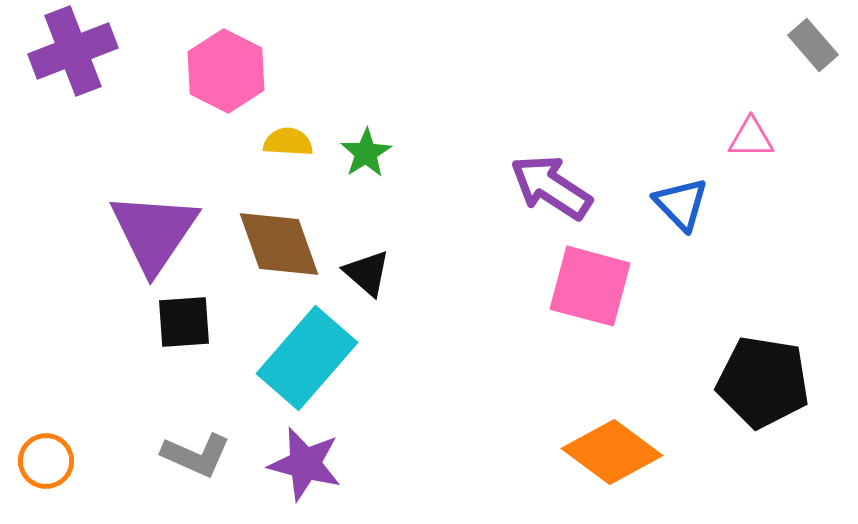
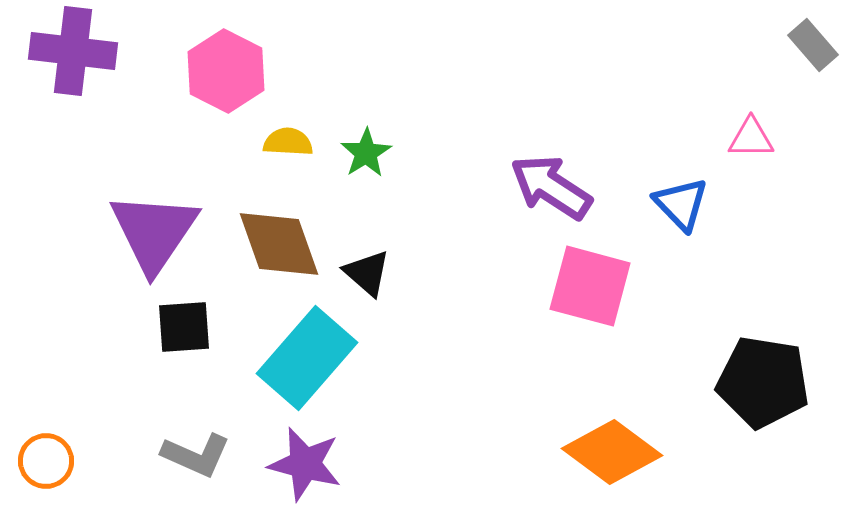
purple cross: rotated 28 degrees clockwise
black square: moved 5 px down
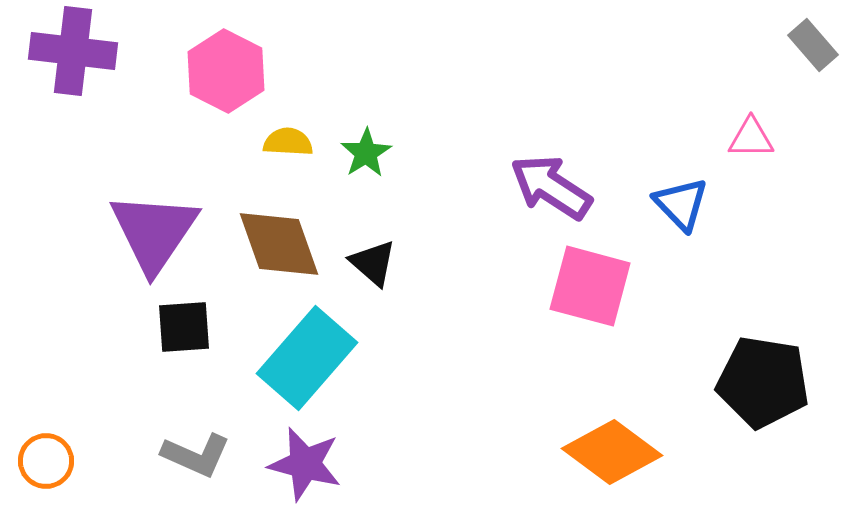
black triangle: moved 6 px right, 10 px up
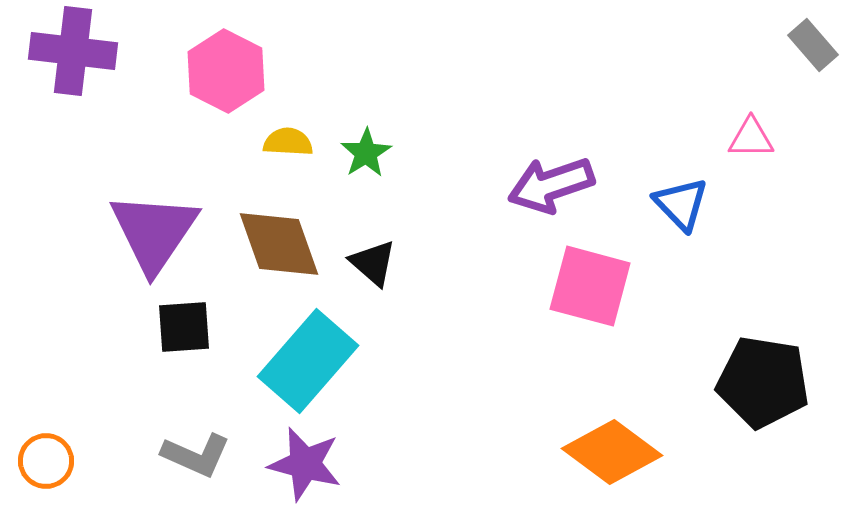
purple arrow: moved 2 px up; rotated 52 degrees counterclockwise
cyan rectangle: moved 1 px right, 3 px down
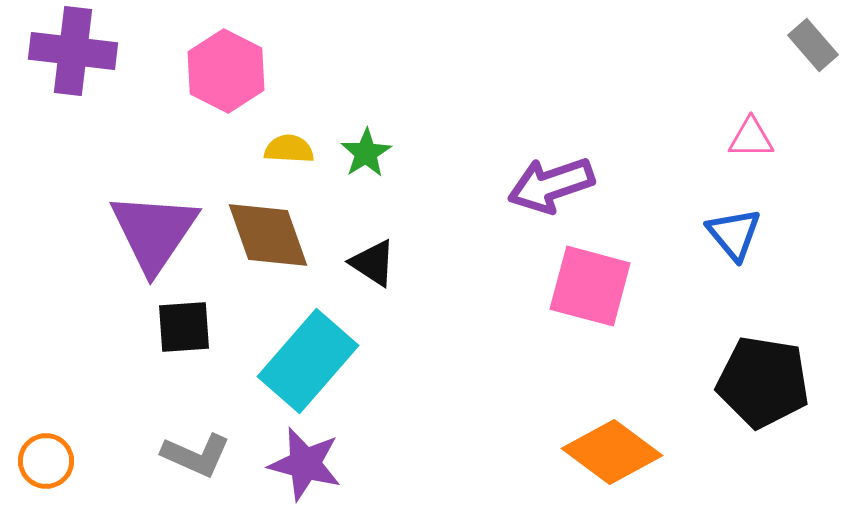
yellow semicircle: moved 1 px right, 7 px down
blue triangle: moved 53 px right, 30 px down; rotated 4 degrees clockwise
brown diamond: moved 11 px left, 9 px up
black triangle: rotated 8 degrees counterclockwise
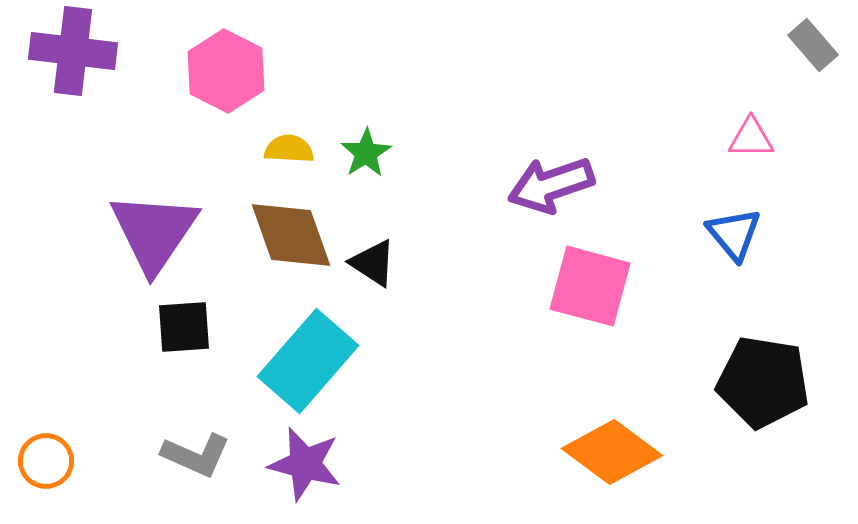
brown diamond: moved 23 px right
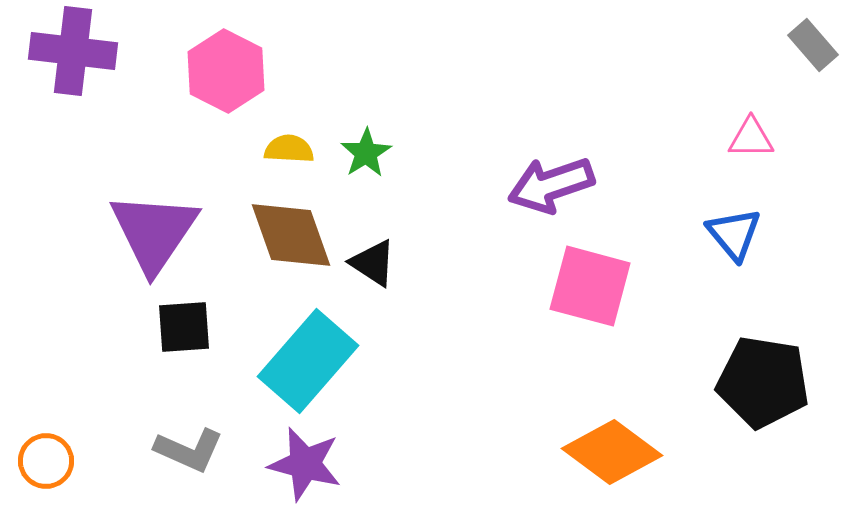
gray L-shape: moved 7 px left, 5 px up
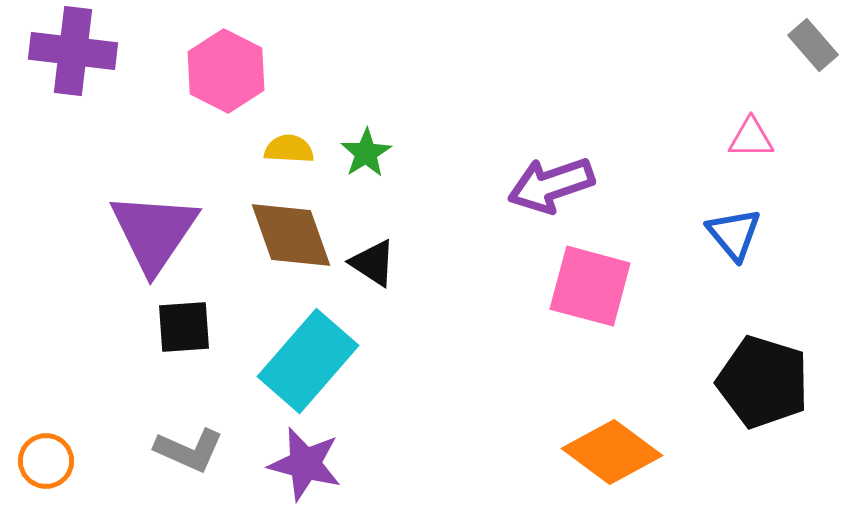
black pentagon: rotated 8 degrees clockwise
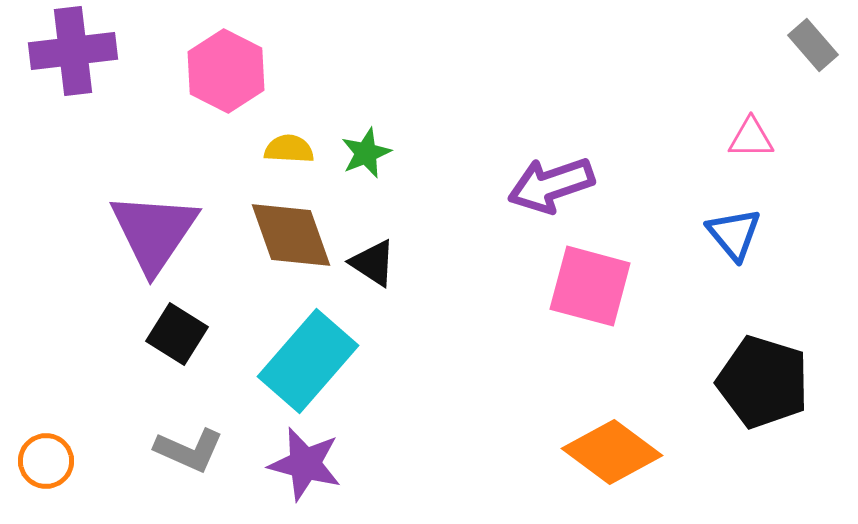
purple cross: rotated 14 degrees counterclockwise
green star: rotated 9 degrees clockwise
black square: moved 7 px left, 7 px down; rotated 36 degrees clockwise
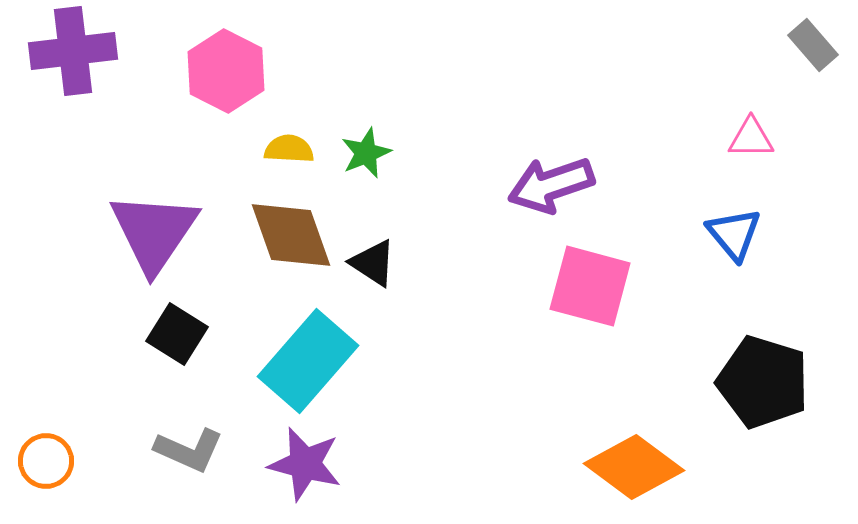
orange diamond: moved 22 px right, 15 px down
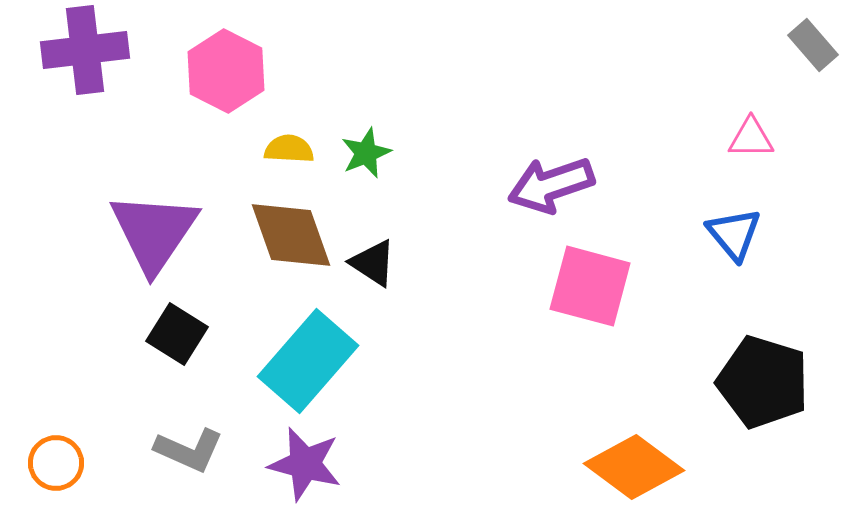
purple cross: moved 12 px right, 1 px up
orange circle: moved 10 px right, 2 px down
